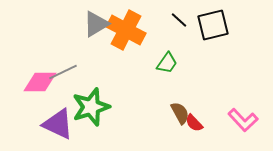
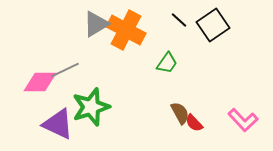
black square: rotated 20 degrees counterclockwise
gray line: moved 2 px right, 2 px up
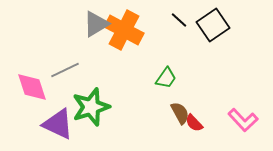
orange cross: moved 2 px left
green trapezoid: moved 1 px left, 15 px down
pink diamond: moved 8 px left, 5 px down; rotated 72 degrees clockwise
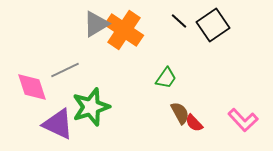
black line: moved 1 px down
orange cross: rotated 6 degrees clockwise
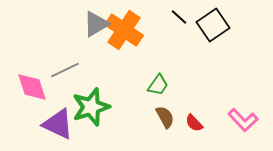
black line: moved 4 px up
green trapezoid: moved 8 px left, 7 px down
brown semicircle: moved 15 px left, 4 px down
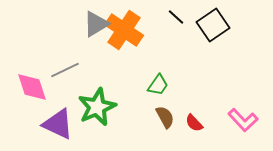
black line: moved 3 px left
green star: moved 6 px right; rotated 6 degrees counterclockwise
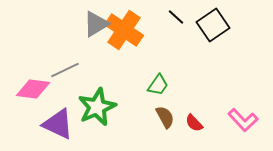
pink diamond: moved 1 px right, 2 px down; rotated 64 degrees counterclockwise
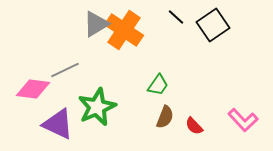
brown semicircle: rotated 50 degrees clockwise
red semicircle: moved 3 px down
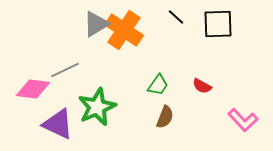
black square: moved 5 px right, 1 px up; rotated 32 degrees clockwise
red semicircle: moved 8 px right, 40 px up; rotated 18 degrees counterclockwise
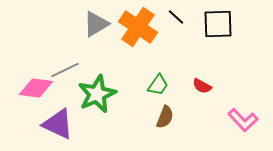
orange cross: moved 14 px right, 3 px up
pink diamond: moved 3 px right, 1 px up
green star: moved 13 px up
